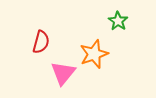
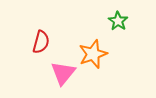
orange star: moved 1 px left
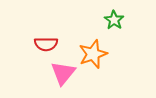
green star: moved 4 px left, 1 px up
red semicircle: moved 5 px right, 2 px down; rotated 75 degrees clockwise
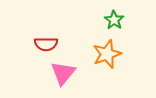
orange star: moved 14 px right
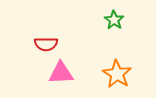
orange star: moved 10 px right, 20 px down; rotated 20 degrees counterclockwise
pink triangle: moved 2 px left; rotated 48 degrees clockwise
